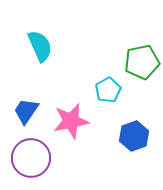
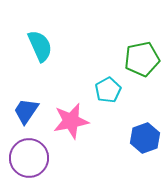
green pentagon: moved 3 px up
blue hexagon: moved 11 px right, 2 px down
purple circle: moved 2 px left
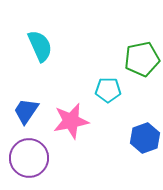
cyan pentagon: rotated 30 degrees clockwise
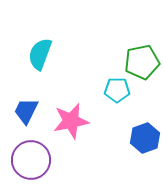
cyan semicircle: moved 8 px down; rotated 136 degrees counterclockwise
green pentagon: moved 3 px down
cyan pentagon: moved 9 px right
blue trapezoid: rotated 8 degrees counterclockwise
purple circle: moved 2 px right, 2 px down
